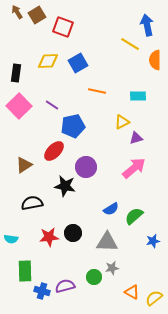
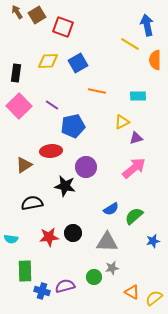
red ellipse: moved 3 px left; rotated 40 degrees clockwise
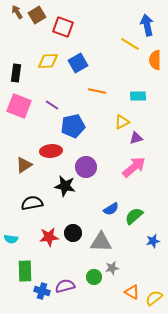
pink square: rotated 25 degrees counterclockwise
pink arrow: moved 1 px up
gray triangle: moved 6 px left
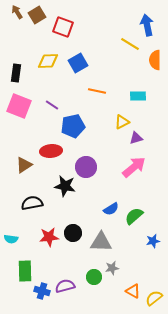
orange triangle: moved 1 px right, 1 px up
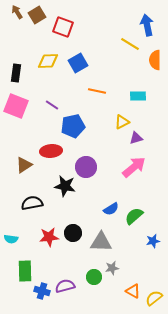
pink square: moved 3 px left
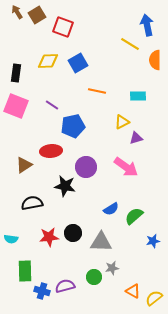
pink arrow: moved 8 px left; rotated 75 degrees clockwise
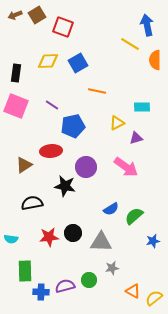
brown arrow: moved 2 px left, 3 px down; rotated 80 degrees counterclockwise
cyan rectangle: moved 4 px right, 11 px down
yellow triangle: moved 5 px left, 1 px down
green circle: moved 5 px left, 3 px down
blue cross: moved 1 px left, 1 px down; rotated 14 degrees counterclockwise
